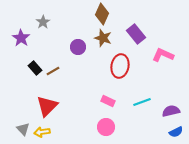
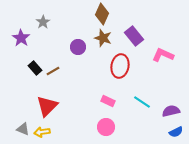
purple rectangle: moved 2 px left, 2 px down
cyan line: rotated 54 degrees clockwise
gray triangle: rotated 24 degrees counterclockwise
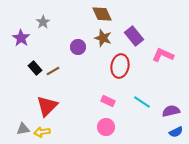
brown diamond: rotated 50 degrees counterclockwise
gray triangle: rotated 32 degrees counterclockwise
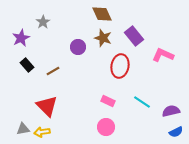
purple star: rotated 12 degrees clockwise
black rectangle: moved 8 px left, 3 px up
red triangle: rotated 30 degrees counterclockwise
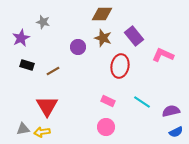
brown diamond: rotated 65 degrees counterclockwise
gray star: rotated 24 degrees counterclockwise
black rectangle: rotated 32 degrees counterclockwise
red triangle: rotated 15 degrees clockwise
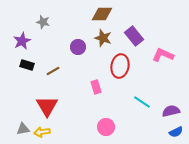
purple star: moved 1 px right, 3 px down
pink rectangle: moved 12 px left, 14 px up; rotated 48 degrees clockwise
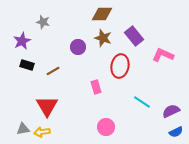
purple semicircle: rotated 12 degrees counterclockwise
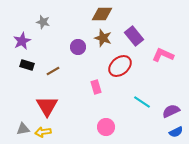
red ellipse: rotated 40 degrees clockwise
yellow arrow: moved 1 px right
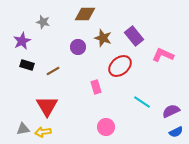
brown diamond: moved 17 px left
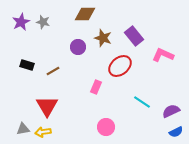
purple star: moved 1 px left, 19 px up
pink rectangle: rotated 40 degrees clockwise
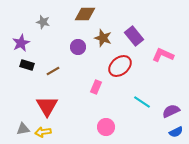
purple star: moved 21 px down
